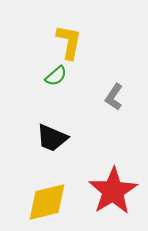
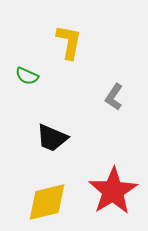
green semicircle: moved 29 px left; rotated 65 degrees clockwise
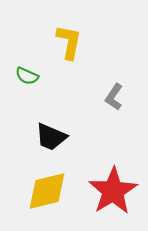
black trapezoid: moved 1 px left, 1 px up
yellow diamond: moved 11 px up
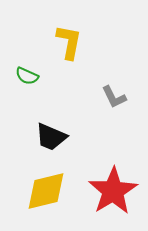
gray L-shape: rotated 60 degrees counterclockwise
yellow diamond: moved 1 px left
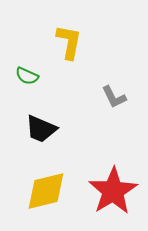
black trapezoid: moved 10 px left, 8 px up
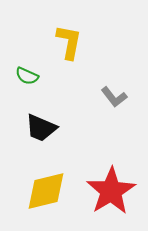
gray L-shape: rotated 12 degrees counterclockwise
black trapezoid: moved 1 px up
red star: moved 2 px left
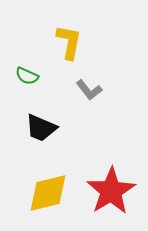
gray L-shape: moved 25 px left, 7 px up
yellow diamond: moved 2 px right, 2 px down
